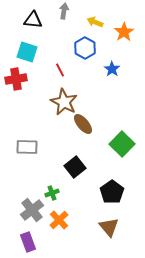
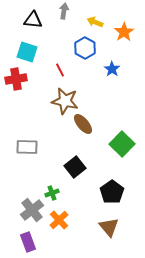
brown star: moved 1 px right, 1 px up; rotated 16 degrees counterclockwise
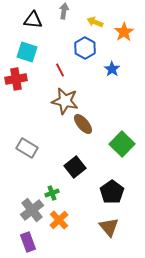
gray rectangle: moved 1 px down; rotated 30 degrees clockwise
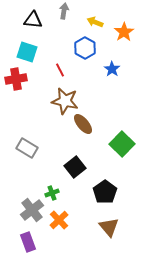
black pentagon: moved 7 px left
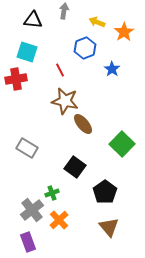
yellow arrow: moved 2 px right
blue hexagon: rotated 10 degrees clockwise
black square: rotated 15 degrees counterclockwise
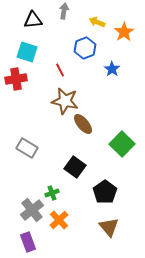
black triangle: rotated 12 degrees counterclockwise
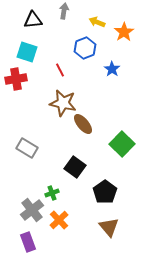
brown star: moved 2 px left, 2 px down
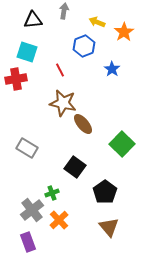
blue hexagon: moved 1 px left, 2 px up
